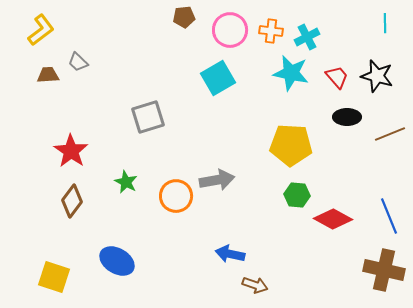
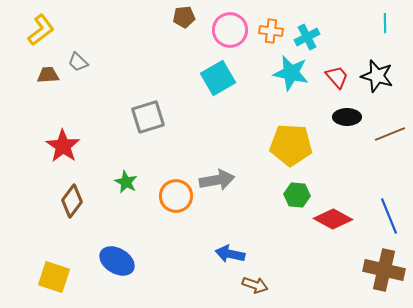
red star: moved 8 px left, 5 px up
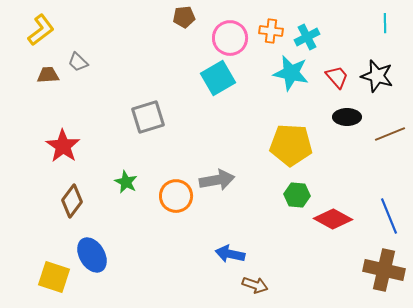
pink circle: moved 8 px down
blue ellipse: moved 25 px left, 6 px up; rotated 28 degrees clockwise
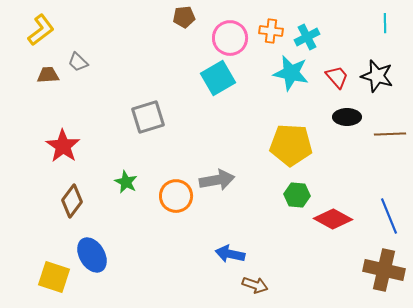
brown line: rotated 20 degrees clockwise
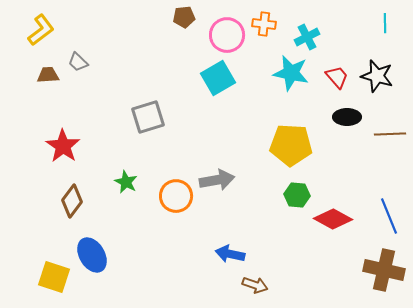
orange cross: moved 7 px left, 7 px up
pink circle: moved 3 px left, 3 px up
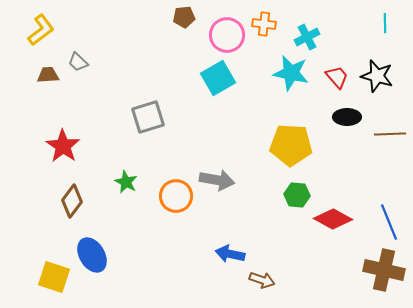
gray arrow: rotated 20 degrees clockwise
blue line: moved 6 px down
brown arrow: moved 7 px right, 5 px up
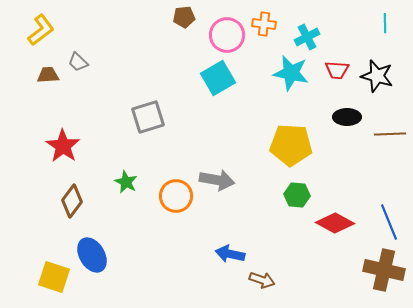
red trapezoid: moved 7 px up; rotated 135 degrees clockwise
red diamond: moved 2 px right, 4 px down
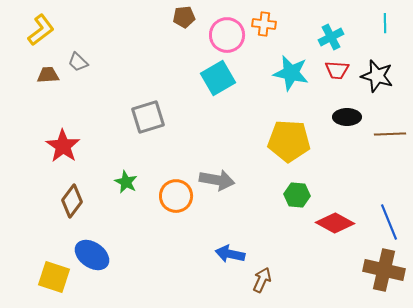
cyan cross: moved 24 px right
yellow pentagon: moved 2 px left, 4 px up
blue ellipse: rotated 24 degrees counterclockwise
brown arrow: rotated 85 degrees counterclockwise
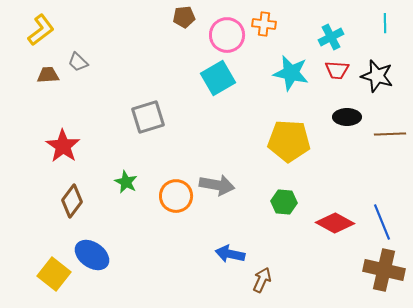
gray arrow: moved 5 px down
green hexagon: moved 13 px left, 7 px down
blue line: moved 7 px left
yellow square: moved 3 px up; rotated 20 degrees clockwise
